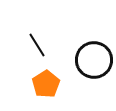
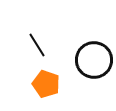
orange pentagon: rotated 20 degrees counterclockwise
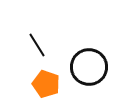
black circle: moved 5 px left, 7 px down
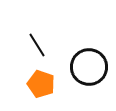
orange pentagon: moved 5 px left
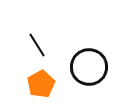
orange pentagon: rotated 24 degrees clockwise
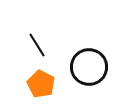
orange pentagon: rotated 16 degrees counterclockwise
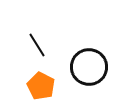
orange pentagon: moved 2 px down
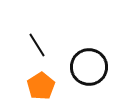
orange pentagon: rotated 12 degrees clockwise
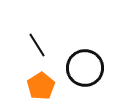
black circle: moved 4 px left, 1 px down
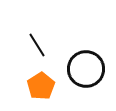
black circle: moved 1 px right, 1 px down
